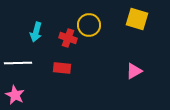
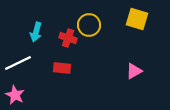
white line: rotated 24 degrees counterclockwise
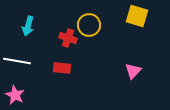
yellow square: moved 3 px up
cyan arrow: moved 8 px left, 6 px up
white line: moved 1 px left, 2 px up; rotated 36 degrees clockwise
pink triangle: moved 1 px left; rotated 18 degrees counterclockwise
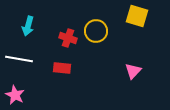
yellow circle: moved 7 px right, 6 px down
white line: moved 2 px right, 2 px up
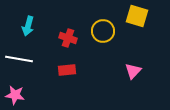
yellow circle: moved 7 px right
red rectangle: moved 5 px right, 2 px down; rotated 12 degrees counterclockwise
pink star: rotated 18 degrees counterclockwise
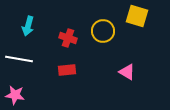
pink triangle: moved 6 px left, 1 px down; rotated 42 degrees counterclockwise
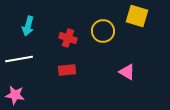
white line: rotated 20 degrees counterclockwise
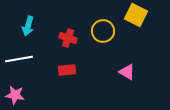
yellow square: moved 1 px left, 1 px up; rotated 10 degrees clockwise
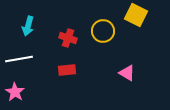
pink triangle: moved 1 px down
pink star: moved 3 px up; rotated 24 degrees clockwise
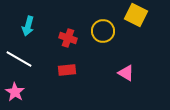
white line: rotated 40 degrees clockwise
pink triangle: moved 1 px left
